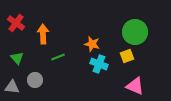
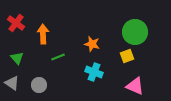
cyan cross: moved 5 px left, 8 px down
gray circle: moved 4 px right, 5 px down
gray triangle: moved 4 px up; rotated 28 degrees clockwise
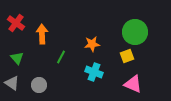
orange arrow: moved 1 px left
orange star: rotated 21 degrees counterclockwise
green line: moved 3 px right; rotated 40 degrees counterclockwise
pink triangle: moved 2 px left, 2 px up
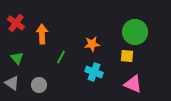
yellow square: rotated 24 degrees clockwise
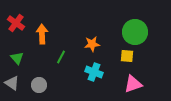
pink triangle: rotated 42 degrees counterclockwise
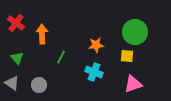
orange star: moved 4 px right, 1 px down
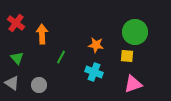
orange star: rotated 14 degrees clockwise
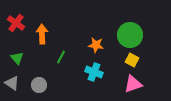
green circle: moved 5 px left, 3 px down
yellow square: moved 5 px right, 4 px down; rotated 24 degrees clockwise
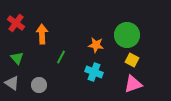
green circle: moved 3 px left
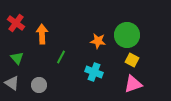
orange star: moved 2 px right, 4 px up
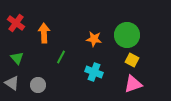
orange arrow: moved 2 px right, 1 px up
orange star: moved 4 px left, 2 px up
gray circle: moved 1 px left
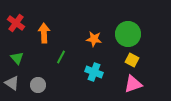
green circle: moved 1 px right, 1 px up
